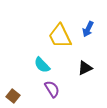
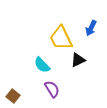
blue arrow: moved 3 px right, 1 px up
yellow trapezoid: moved 1 px right, 2 px down
black triangle: moved 7 px left, 8 px up
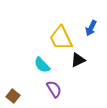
purple semicircle: moved 2 px right
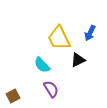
blue arrow: moved 1 px left, 5 px down
yellow trapezoid: moved 2 px left
purple semicircle: moved 3 px left
brown square: rotated 24 degrees clockwise
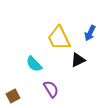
cyan semicircle: moved 8 px left, 1 px up
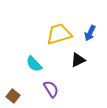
yellow trapezoid: moved 4 px up; rotated 100 degrees clockwise
brown square: rotated 24 degrees counterclockwise
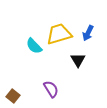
blue arrow: moved 2 px left
black triangle: rotated 35 degrees counterclockwise
cyan semicircle: moved 18 px up
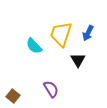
yellow trapezoid: moved 2 px right; rotated 56 degrees counterclockwise
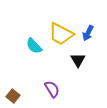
yellow trapezoid: rotated 80 degrees counterclockwise
purple semicircle: moved 1 px right
